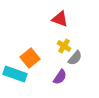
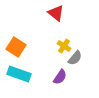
red triangle: moved 4 px left, 6 px up; rotated 18 degrees clockwise
orange square: moved 14 px left, 11 px up; rotated 18 degrees counterclockwise
cyan rectangle: moved 4 px right
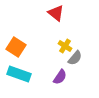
yellow cross: moved 1 px right
